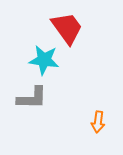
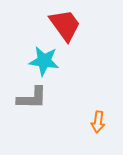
red trapezoid: moved 2 px left, 3 px up
cyan star: moved 1 px down
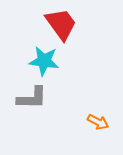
red trapezoid: moved 4 px left, 1 px up
orange arrow: rotated 70 degrees counterclockwise
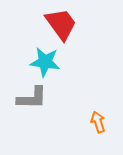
cyan star: moved 1 px right, 1 px down
orange arrow: rotated 135 degrees counterclockwise
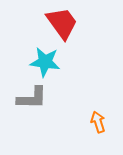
red trapezoid: moved 1 px right, 1 px up
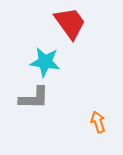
red trapezoid: moved 8 px right
gray L-shape: moved 2 px right
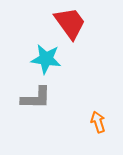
cyan star: moved 1 px right, 3 px up
gray L-shape: moved 2 px right
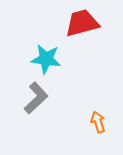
red trapezoid: moved 12 px right; rotated 69 degrees counterclockwise
gray L-shape: rotated 44 degrees counterclockwise
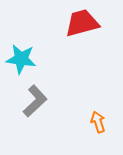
cyan star: moved 25 px left
gray L-shape: moved 1 px left, 3 px down
